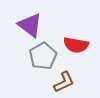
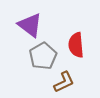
red semicircle: rotated 75 degrees clockwise
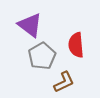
gray pentagon: moved 1 px left
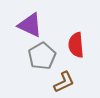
purple triangle: rotated 12 degrees counterclockwise
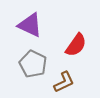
red semicircle: rotated 140 degrees counterclockwise
gray pentagon: moved 9 px left, 8 px down; rotated 16 degrees counterclockwise
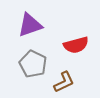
purple triangle: rotated 44 degrees counterclockwise
red semicircle: rotated 40 degrees clockwise
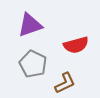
brown L-shape: moved 1 px right, 1 px down
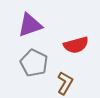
gray pentagon: moved 1 px right, 1 px up
brown L-shape: rotated 35 degrees counterclockwise
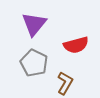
purple triangle: moved 4 px right, 1 px up; rotated 32 degrees counterclockwise
